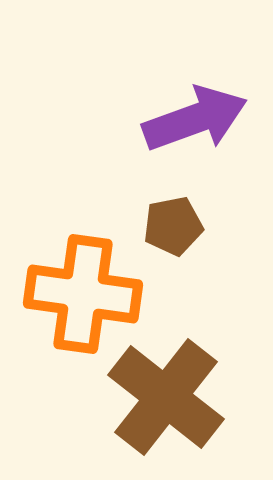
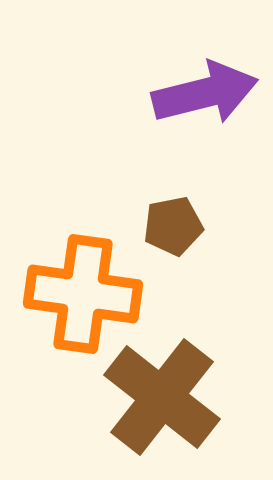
purple arrow: moved 10 px right, 26 px up; rotated 6 degrees clockwise
brown cross: moved 4 px left
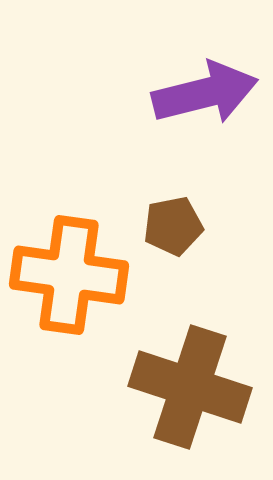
orange cross: moved 14 px left, 19 px up
brown cross: moved 28 px right, 10 px up; rotated 20 degrees counterclockwise
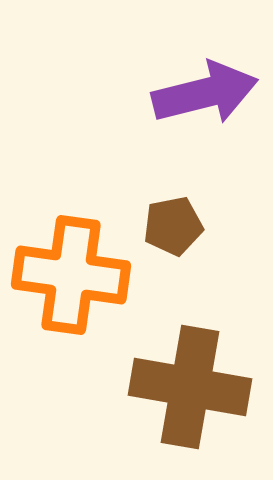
orange cross: moved 2 px right
brown cross: rotated 8 degrees counterclockwise
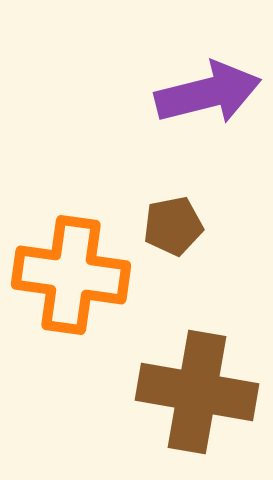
purple arrow: moved 3 px right
brown cross: moved 7 px right, 5 px down
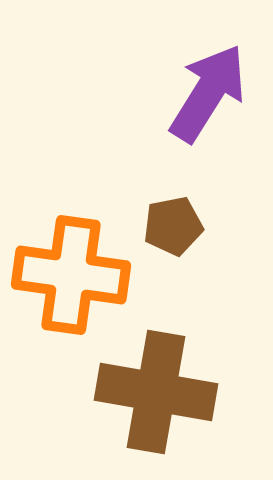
purple arrow: rotated 44 degrees counterclockwise
brown cross: moved 41 px left
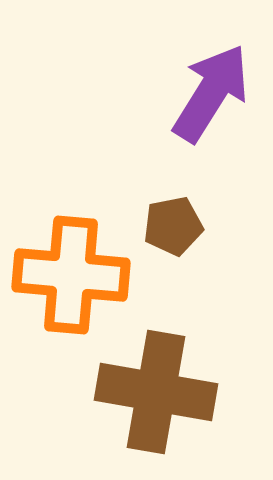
purple arrow: moved 3 px right
orange cross: rotated 3 degrees counterclockwise
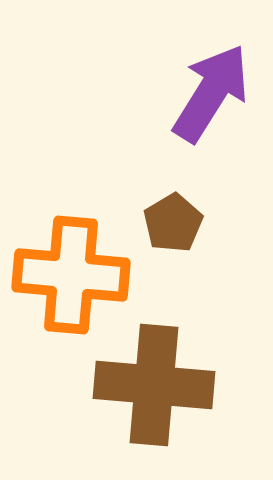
brown pentagon: moved 3 px up; rotated 20 degrees counterclockwise
brown cross: moved 2 px left, 7 px up; rotated 5 degrees counterclockwise
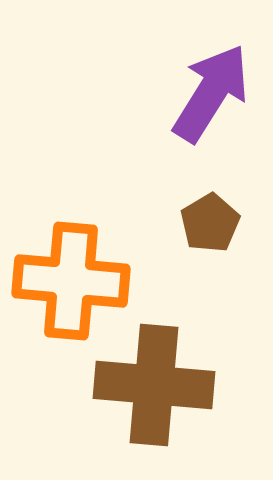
brown pentagon: moved 37 px right
orange cross: moved 6 px down
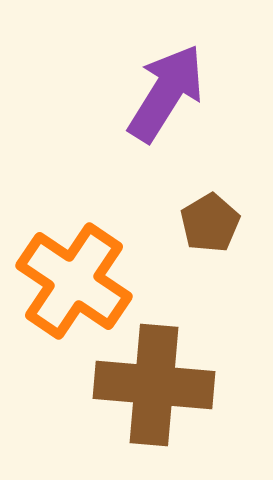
purple arrow: moved 45 px left
orange cross: moved 3 px right; rotated 29 degrees clockwise
